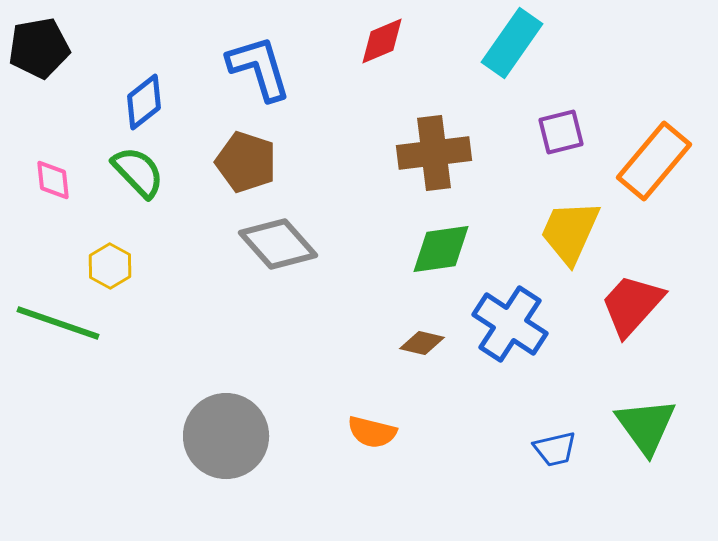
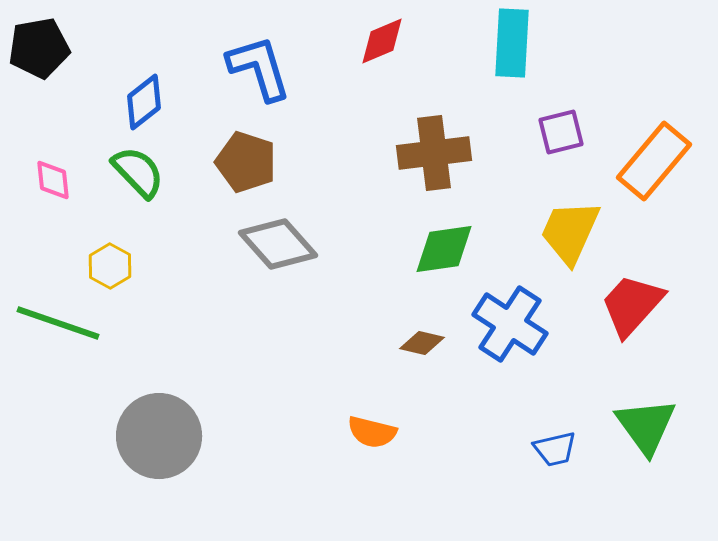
cyan rectangle: rotated 32 degrees counterclockwise
green diamond: moved 3 px right
gray circle: moved 67 px left
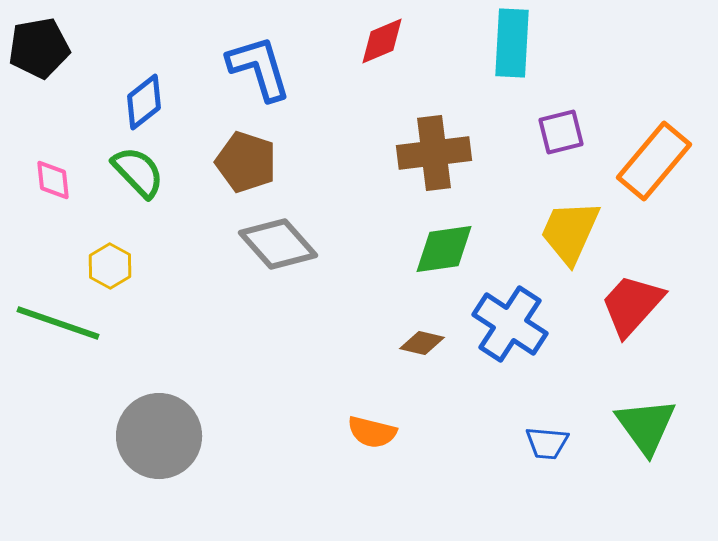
blue trapezoid: moved 8 px left, 6 px up; rotated 18 degrees clockwise
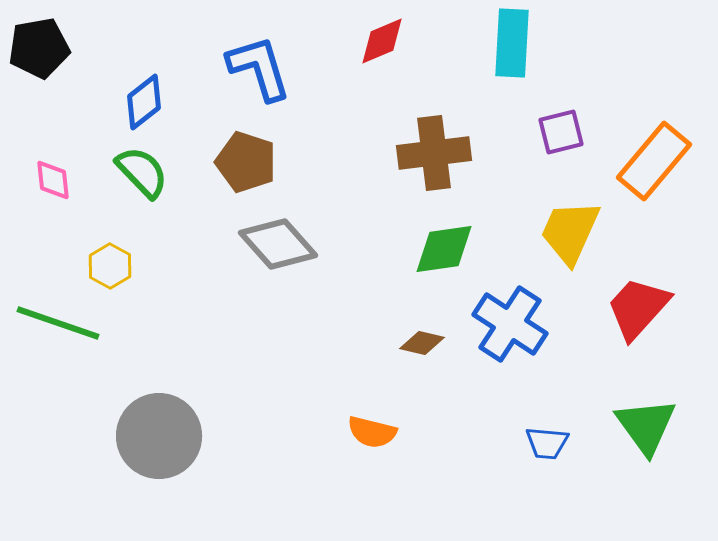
green semicircle: moved 4 px right
red trapezoid: moved 6 px right, 3 px down
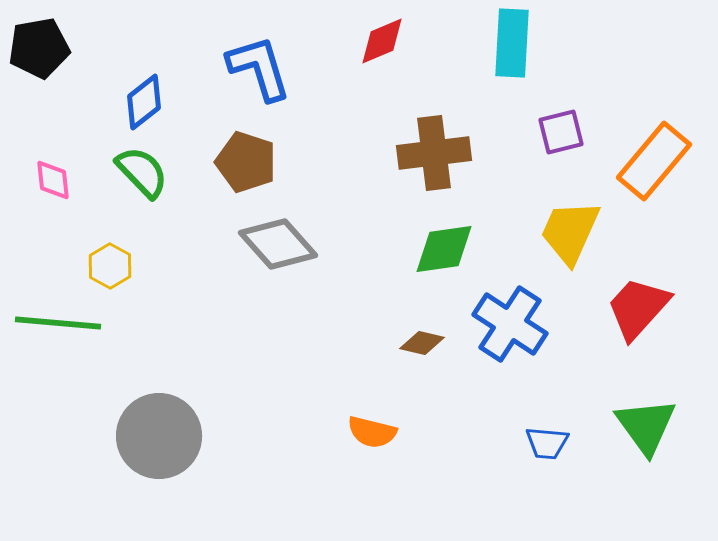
green line: rotated 14 degrees counterclockwise
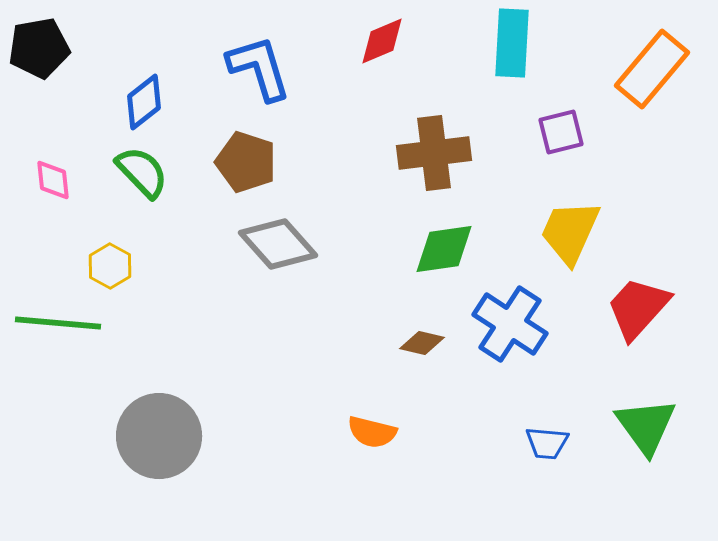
orange rectangle: moved 2 px left, 92 px up
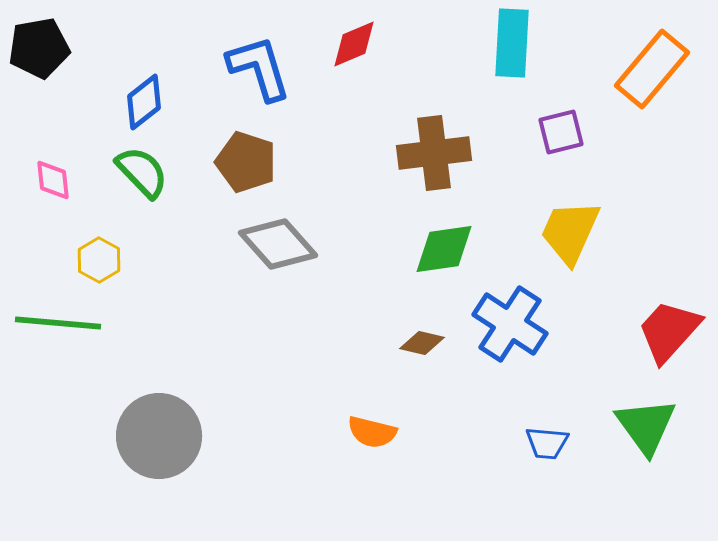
red diamond: moved 28 px left, 3 px down
yellow hexagon: moved 11 px left, 6 px up
red trapezoid: moved 31 px right, 23 px down
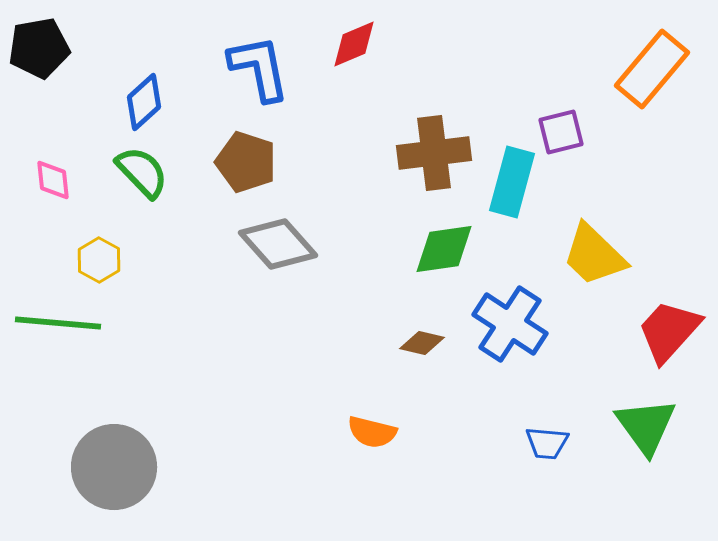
cyan rectangle: moved 139 px down; rotated 12 degrees clockwise
blue L-shape: rotated 6 degrees clockwise
blue diamond: rotated 4 degrees counterclockwise
yellow trapezoid: moved 24 px right, 23 px down; rotated 70 degrees counterclockwise
gray circle: moved 45 px left, 31 px down
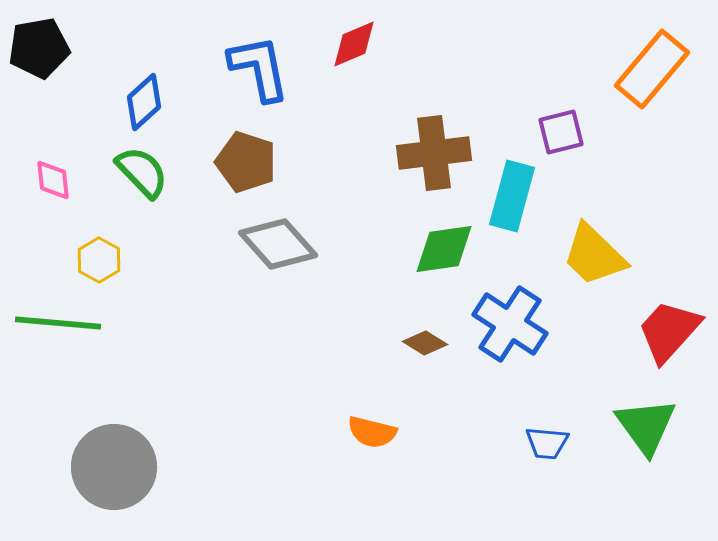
cyan rectangle: moved 14 px down
brown diamond: moved 3 px right; rotated 18 degrees clockwise
